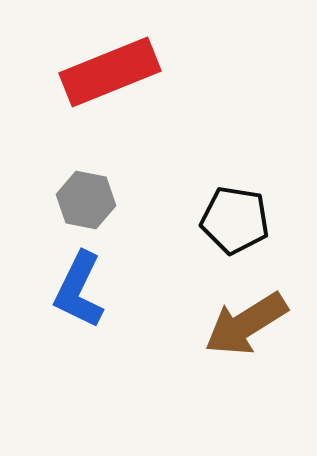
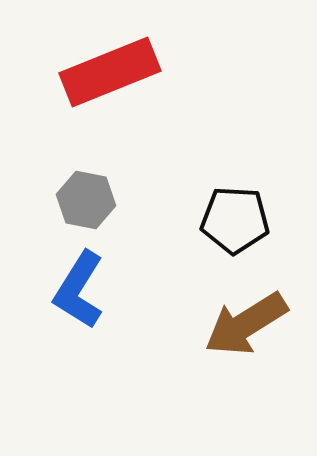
black pentagon: rotated 6 degrees counterclockwise
blue L-shape: rotated 6 degrees clockwise
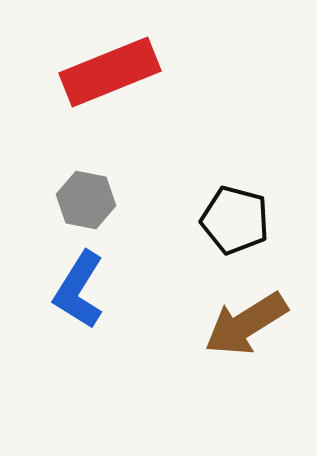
black pentagon: rotated 12 degrees clockwise
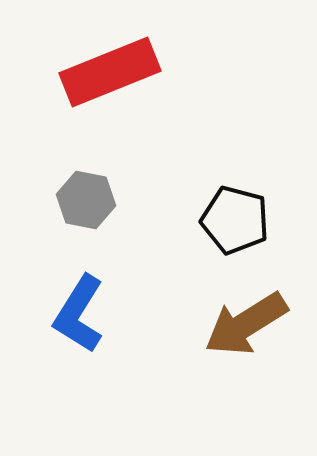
blue L-shape: moved 24 px down
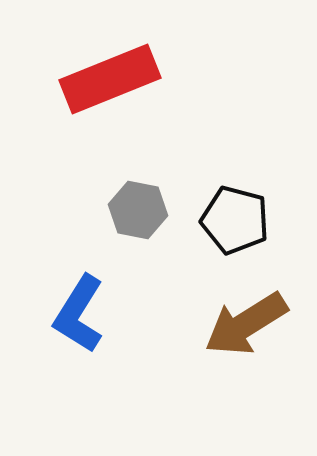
red rectangle: moved 7 px down
gray hexagon: moved 52 px right, 10 px down
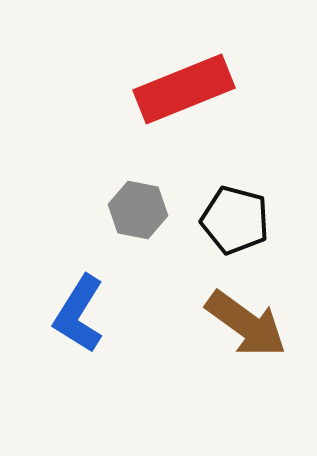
red rectangle: moved 74 px right, 10 px down
brown arrow: rotated 112 degrees counterclockwise
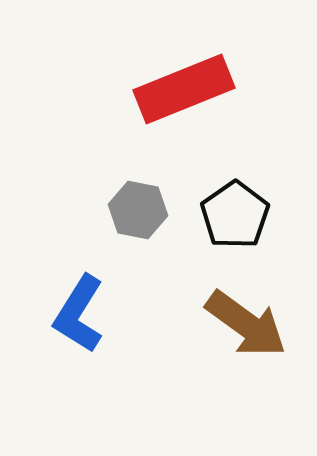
black pentagon: moved 5 px up; rotated 22 degrees clockwise
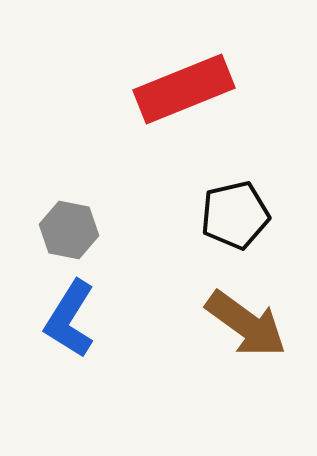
gray hexagon: moved 69 px left, 20 px down
black pentagon: rotated 22 degrees clockwise
blue L-shape: moved 9 px left, 5 px down
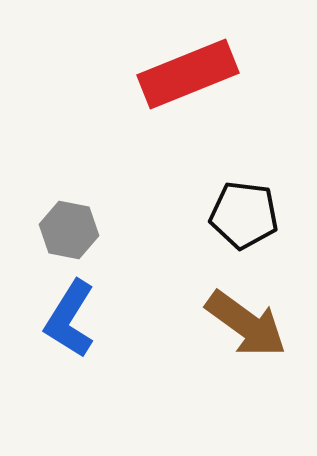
red rectangle: moved 4 px right, 15 px up
black pentagon: moved 9 px right; rotated 20 degrees clockwise
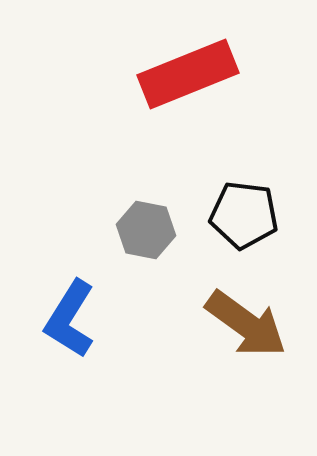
gray hexagon: moved 77 px right
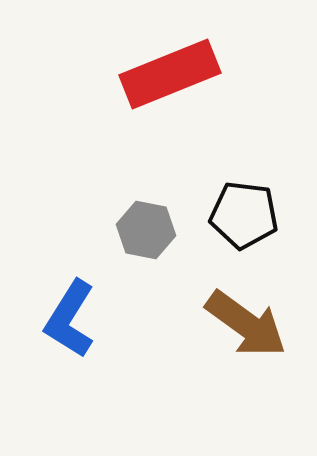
red rectangle: moved 18 px left
